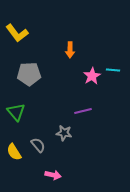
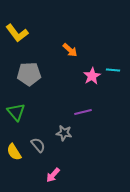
orange arrow: rotated 49 degrees counterclockwise
purple line: moved 1 px down
pink arrow: rotated 119 degrees clockwise
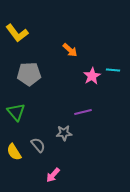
gray star: rotated 14 degrees counterclockwise
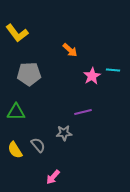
green triangle: rotated 48 degrees counterclockwise
yellow semicircle: moved 1 px right, 2 px up
pink arrow: moved 2 px down
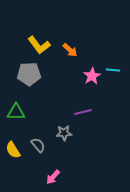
yellow L-shape: moved 22 px right, 12 px down
yellow semicircle: moved 2 px left
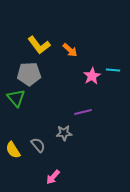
green triangle: moved 14 px up; rotated 48 degrees clockwise
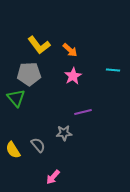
pink star: moved 19 px left
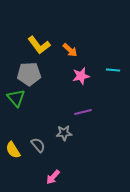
pink star: moved 8 px right; rotated 18 degrees clockwise
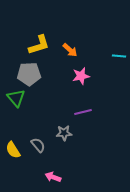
yellow L-shape: rotated 70 degrees counterclockwise
cyan line: moved 6 px right, 14 px up
pink arrow: rotated 70 degrees clockwise
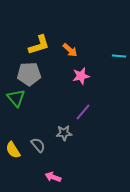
purple line: rotated 36 degrees counterclockwise
